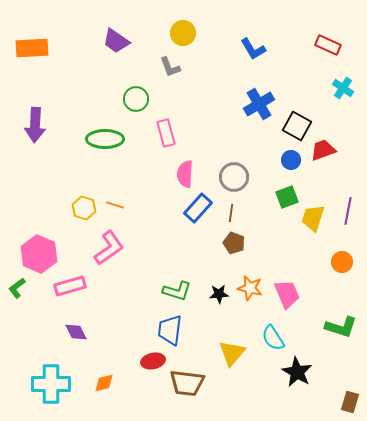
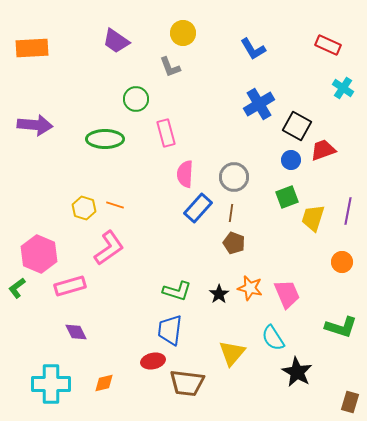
purple arrow at (35, 125): rotated 88 degrees counterclockwise
black star at (219, 294): rotated 30 degrees counterclockwise
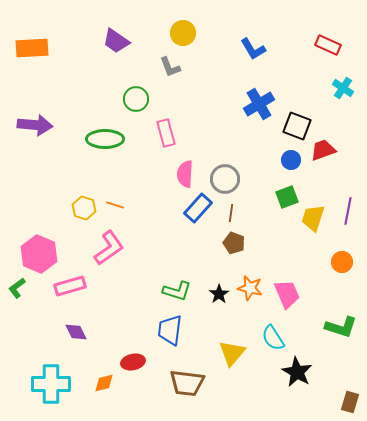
black square at (297, 126): rotated 8 degrees counterclockwise
gray circle at (234, 177): moved 9 px left, 2 px down
red ellipse at (153, 361): moved 20 px left, 1 px down
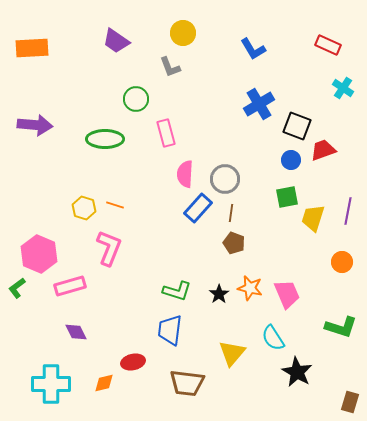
green square at (287, 197): rotated 10 degrees clockwise
pink L-shape at (109, 248): rotated 33 degrees counterclockwise
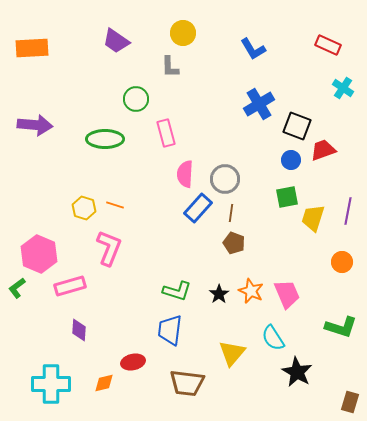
gray L-shape at (170, 67): rotated 20 degrees clockwise
orange star at (250, 288): moved 1 px right, 3 px down; rotated 10 degrees clockwise
purple diamond at (76, 332): moved 3 px right, 2 px up; rotated 30 degrees clockwise
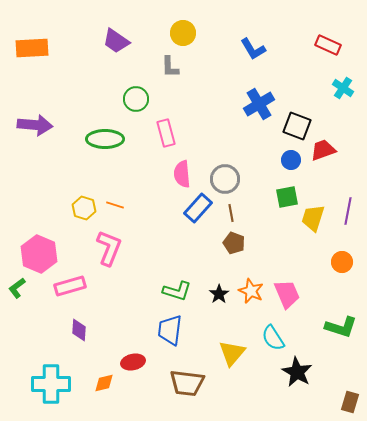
pink semicircle at (185, 174): moved 3 px left; rotated 8 degrees counterclockwise
brown line at (231, 213): rotated 18 degrees counterclockwise
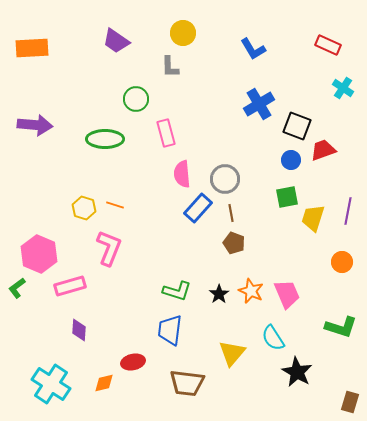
cyan cross at (51, 384): rotated 33 degrees clockwise
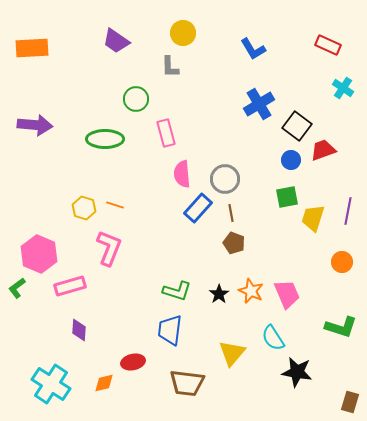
black square at (297, 126): rotated 16 degrees clockwise
black star at (297, 372): rotated 20 degrees counterclockwise
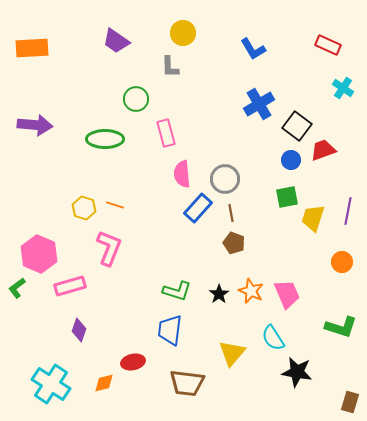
purple diamond at (79, 330): rotated 15 degrees clockwise
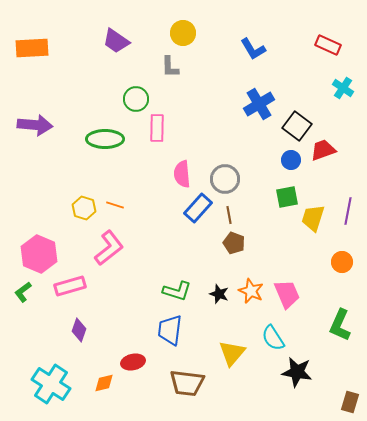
pink rectangle at (166, 133): moved 9 px left, 5 px up; rotated 16 degrees clockwise
brown line at (231, 213): moved 2 px left, 2 px down
pink L-shape at (109, 248): rotated 30 degrees clockwise
green L-shape at (17, 288): moved 6 px right, 4 px down
black star at (219, 294): rotated 18 degrees counterclockwise
green L-shape at (341, 327): moved 1 px left, 2 px up; rotated 96 degrees clockwise
